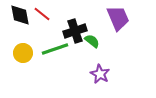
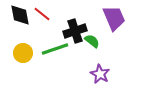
purple trapezoid: moved 4 px left
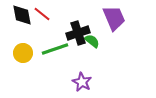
black diamond: moved 2 px right
black cross: moved 3 px right, 2 px down
purple star: moved 18 px left, 8 px down
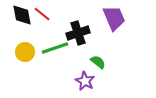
green semicircle: moved 6 px right, 21 px down
green line: moved 1 px up
yellow circle: moved 2 px right, 1 px up
purple star: moved 3 px right, 1 px up
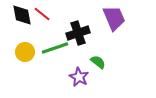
purple star: moved 6 px left, 4 px up
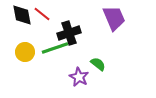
black cross: moved 9 px left
green semicircle: moved 2 px down
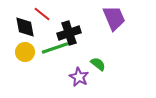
black diamond: moved 3 px right, 12 px down
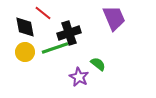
red line: moved 1 px right, 1 px up
